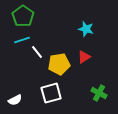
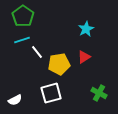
cyan star: rotated 28 degrees clockwise
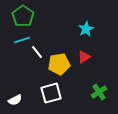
green cross: moved 1 px up; rotated 28 degrees clockwise
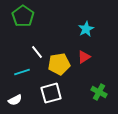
cyan line: moved 32 px down
green cross: rotated 28 degrees counterclockwise
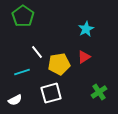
green cross: rotated 28 degrees clockwise
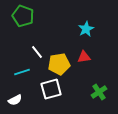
green pentagon: rotated 15 degrees counterclockwise
red triangle: rotated 24 degrees clockwise
white square: moved 4 px up
